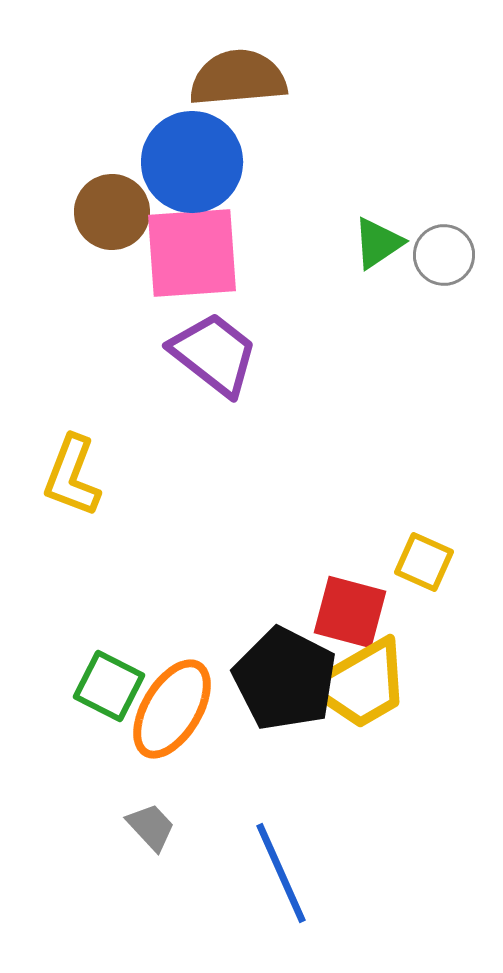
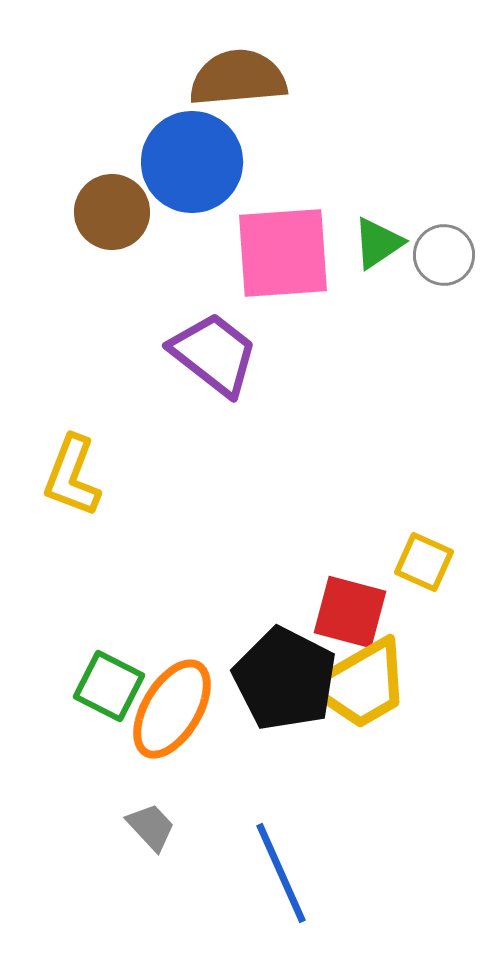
pink square: moved 91 px right
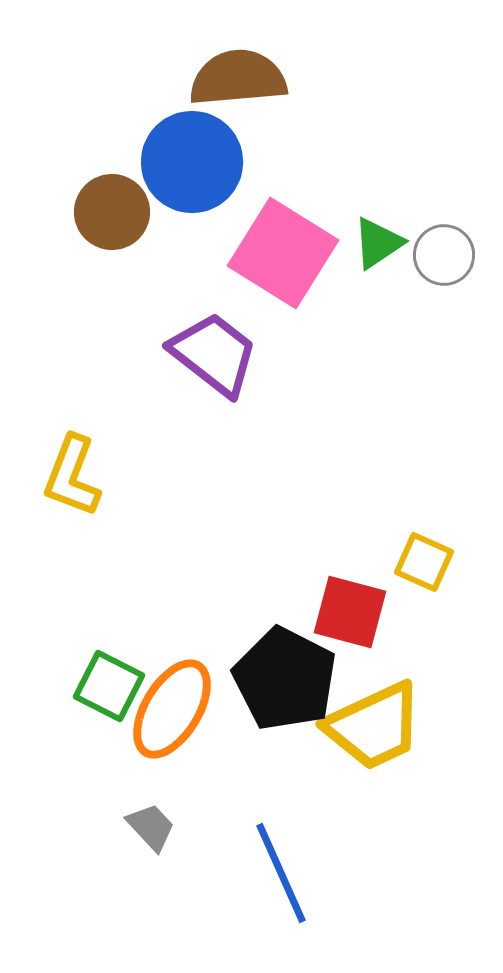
pink square: rotated 36 degrees clockwise
yellow trapezoid: moved 13 px right, 42 px down; rotated 5 degrees clockwise
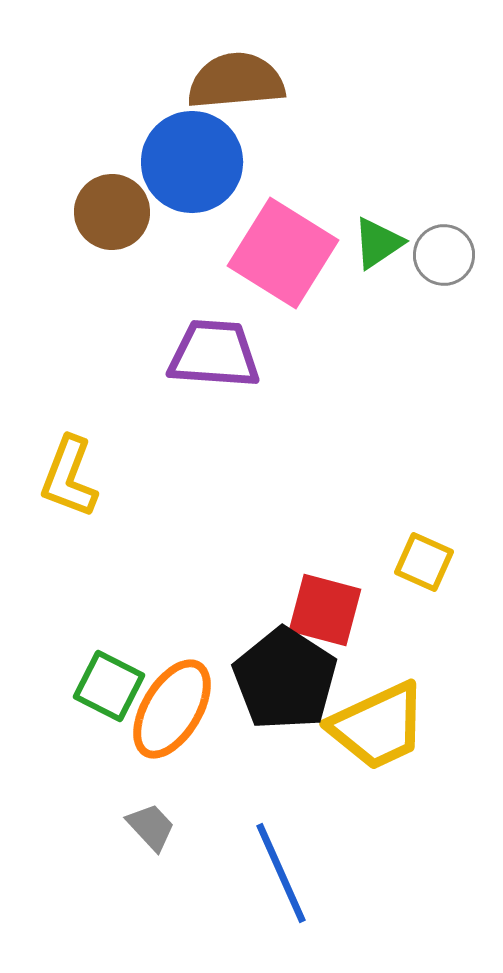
brown semicircle: moved 2 px left, 3 px down
purple trapezoid: rotated 34 degrees counterclockwise
yellow L-shape: moved 3 px left, 1 px down
red square: moved 25 px left, 2 px up
black pentagon: rotated 6 degrees clockwise
yellow trapezoid: moved 4 px right
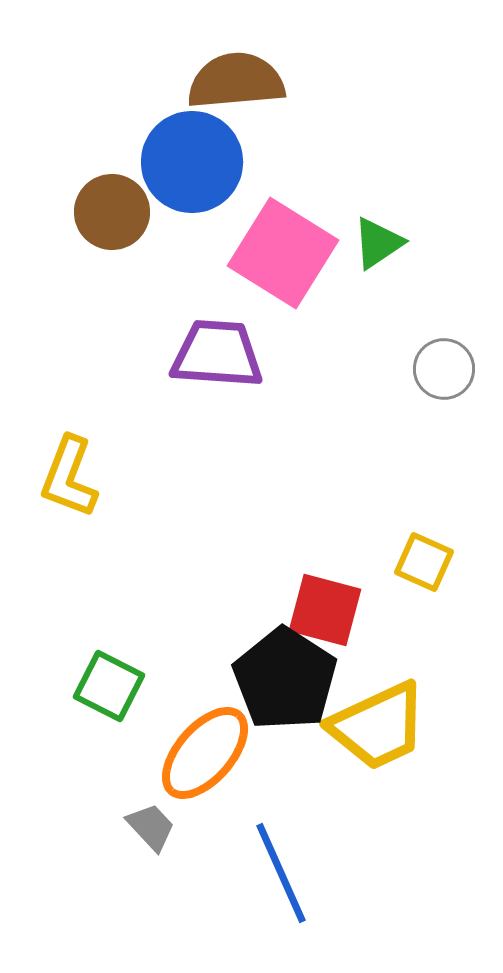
gray circle: moved 114 px down
purple trapezoid: moved 3 px right
orange ellipse: moved 33 px right, 44 px down; rotated 10 degrees clockwise
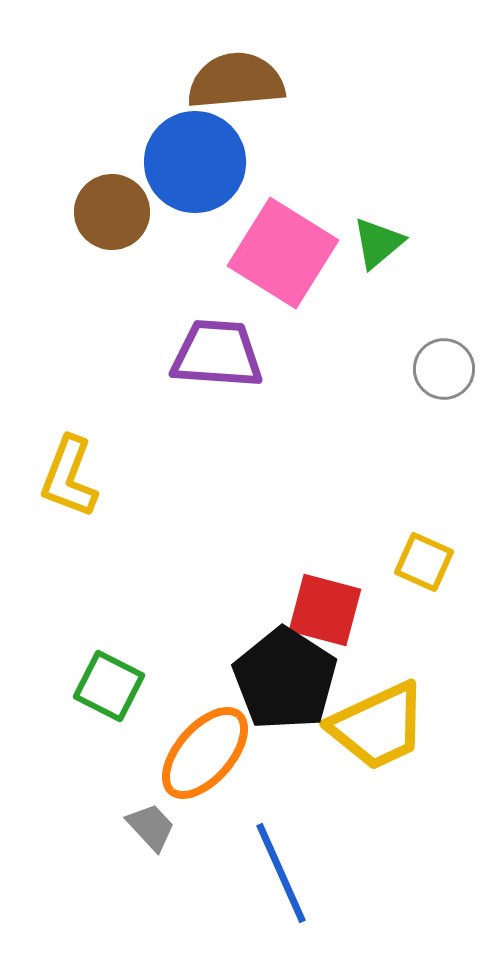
blue circle: moved 3 px right
green triangle: rotated 6 degrees counterclockwise
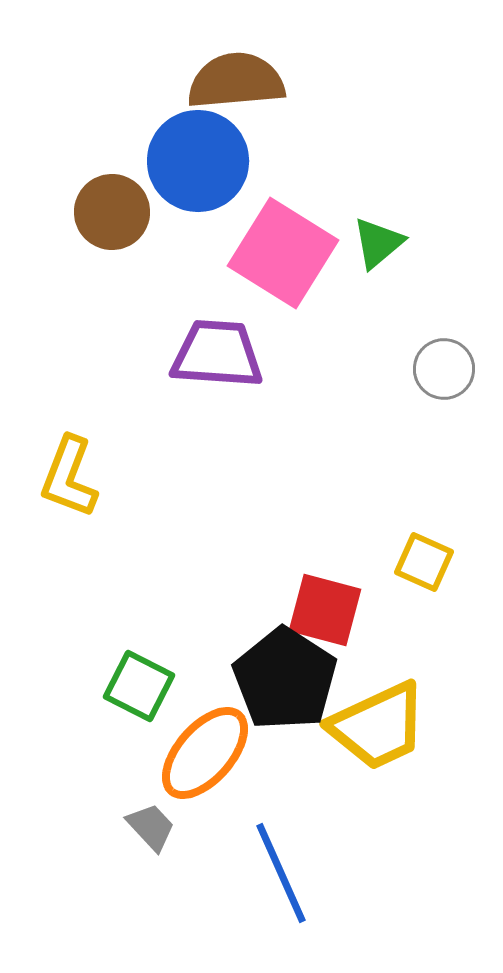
blue circle: moved 3 px right, 1 px up
green square: moved 30 px right
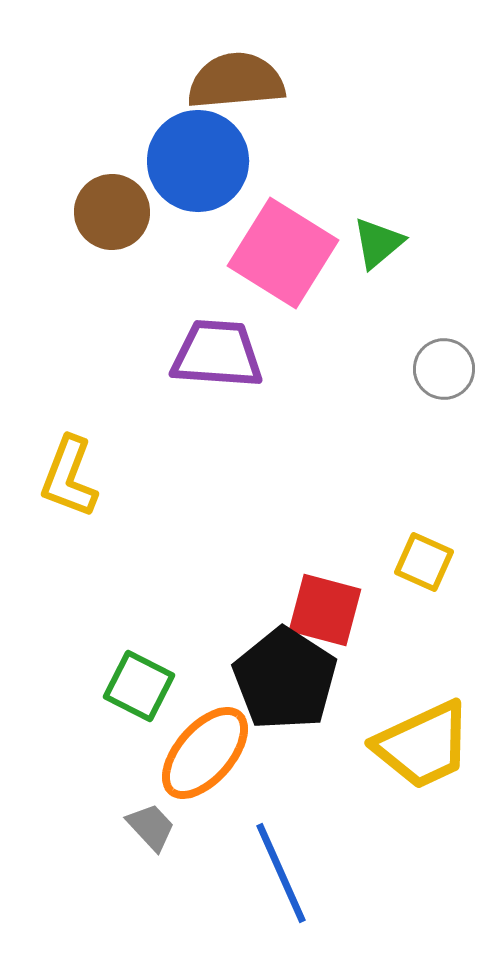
yellow trapezoid: moved 45 px right, 19 px down
